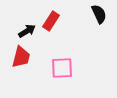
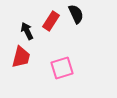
black semicircle: moved 23 px left
black arrow: rotated 84 degrees counterclockwise
pink square: rotated 15 degrees counterclockwise
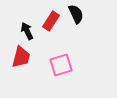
pink square: moved 1 px left, 3 px up
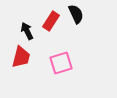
pink square: moved 2 px up
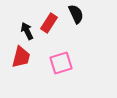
red rectangle: moved 2 px left, 2 px down
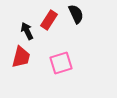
red rectangle: moved 3 px up
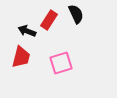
black arrow: rotated 42 degrees counterclockwise
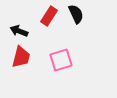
red rectangle: moved 4 px up
black arrow: moved 8 px left
pink square: moved 3 px up
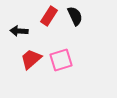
black semicircle: moved 1 px left, 2 px down
black arrow: rotated 18 degrees counterclockwise
red trapezoid: moved 10 px right, 2 px down; rotated 145 degrees counterclockwise
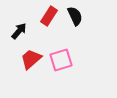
black arrow: rotated 126 degrees clockwise
